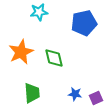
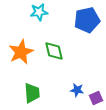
blue pentagon: moved 3 px right, 3 px up
green diamond: moved 7 px up
blue star: moved 2 px right, 4 px up
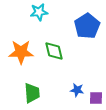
blue pentagon: moved 6 px down; rotated 20 degrees counterclockwise
orange star: rotated 25 degrees clockwise
purple square: rotated 24 degrees clockwise
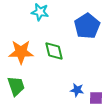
cyan star: moved 1 px right; rotated 18 degrees clockwise
green trapezoid: moved 16 px left, 7 px up; rotated 15 degrees counterclockwise
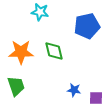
blue pentagon: rotated 20 degrees clockwise
blue star: moved 3 px left
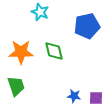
cyan star: rotated 12 degrees clockwise
blue star: moved 6 px down
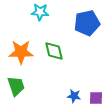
cyan star: rotated 18 degrees counterclockwise
blue pentagon: moved 3 px up
